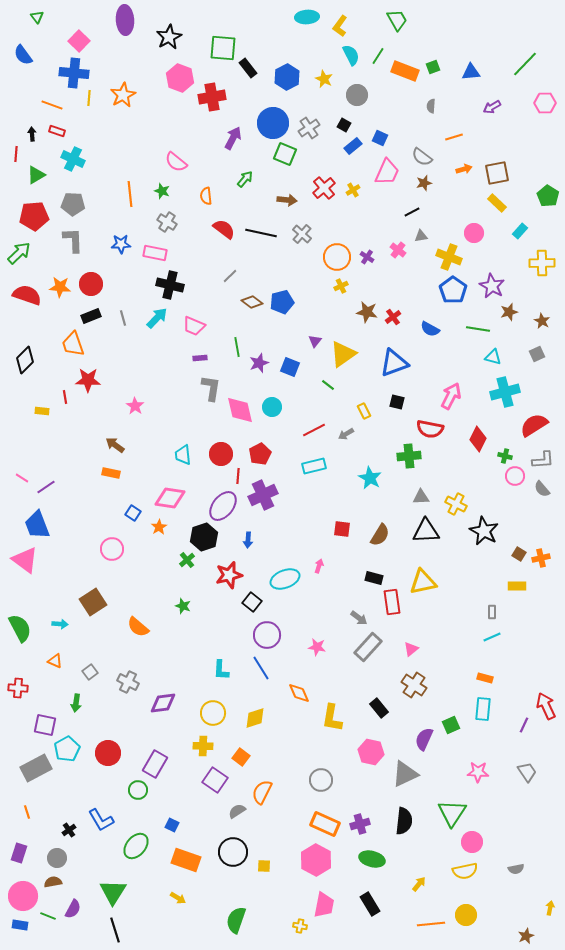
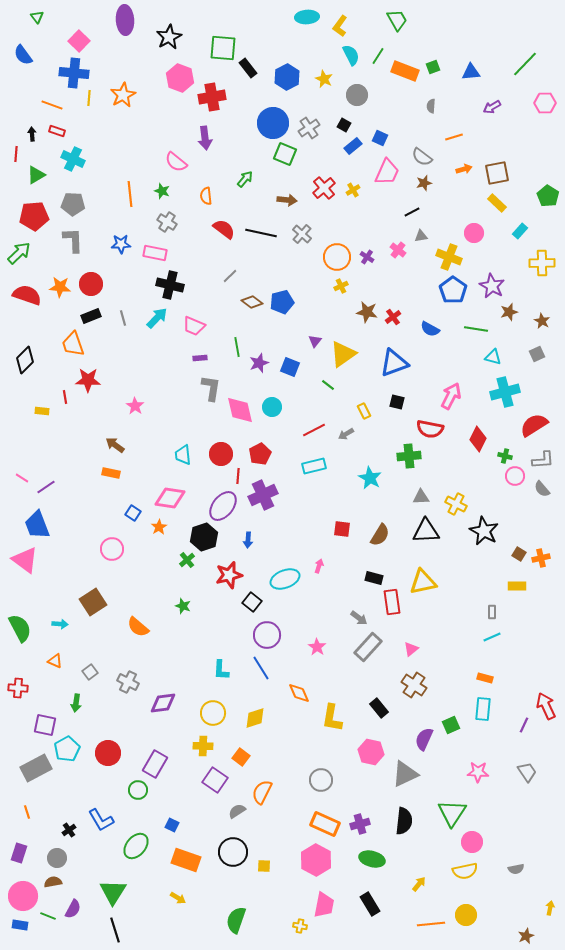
purple arrow at (233, 138): moved 28 px left; rotated 145 degrees clockwise
green line at (478, 329): moved 2 px left
pink star at (317, 647): rotated 24 degrees clockwise
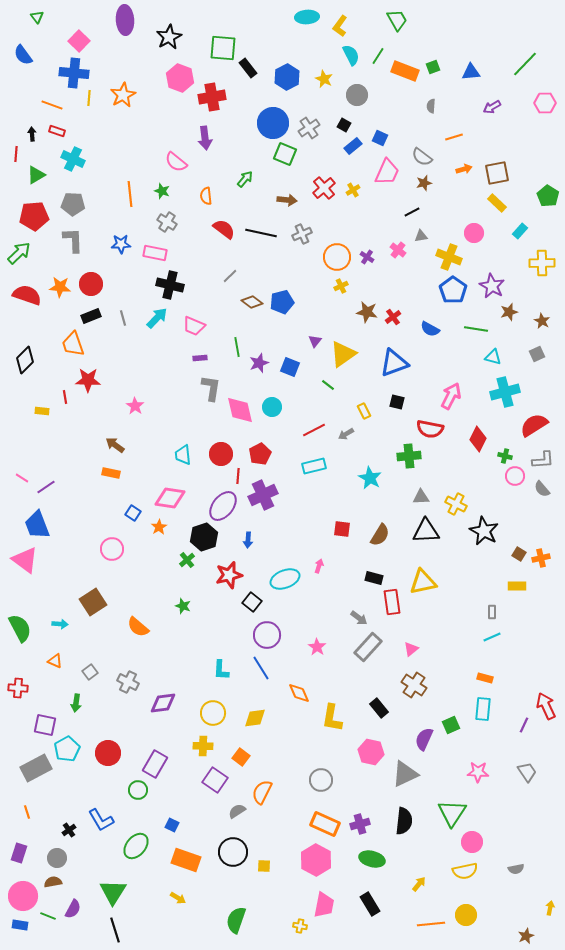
gray cross at (302, 234): rotated 24 degrees clockwise
yellow diamond at (255, 718): rotated 10 degrees clockwise
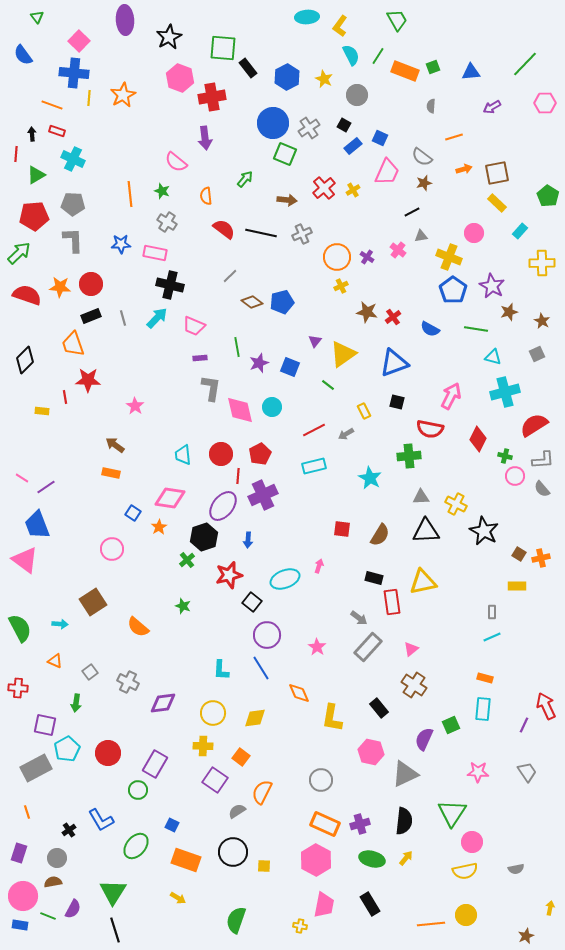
yellow arrow at (419, 884): moved 13 px left, 26 px up
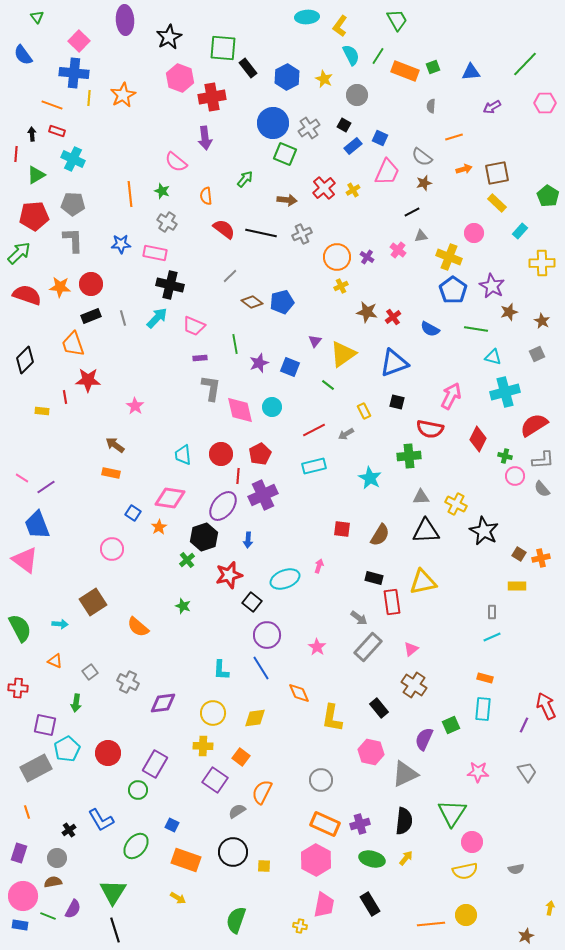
green line at (237, 347): moved 2 px left, 3 px up
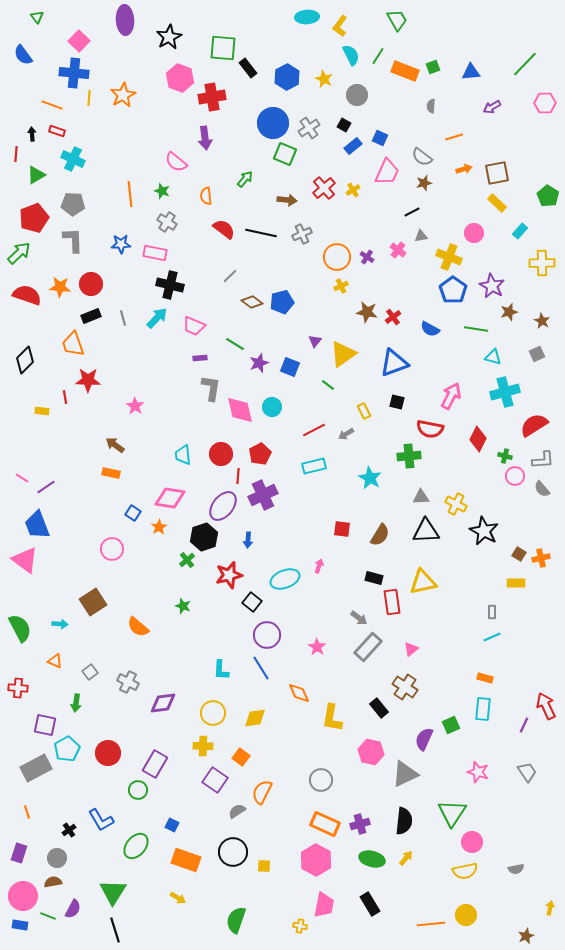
red pentagon at (34, 216): moved 2 px down; rotated 16 degrees counterclockwise
green line at (235, 344): rotated 48 degrees counterclockwise
yellow rectangle at (517, 586): moved 1 px left, 3 px up
brown cross at (414, 685): moved 9 px left, 2 px down
pink star at (478, 772): rotated 15 degrees clockwise
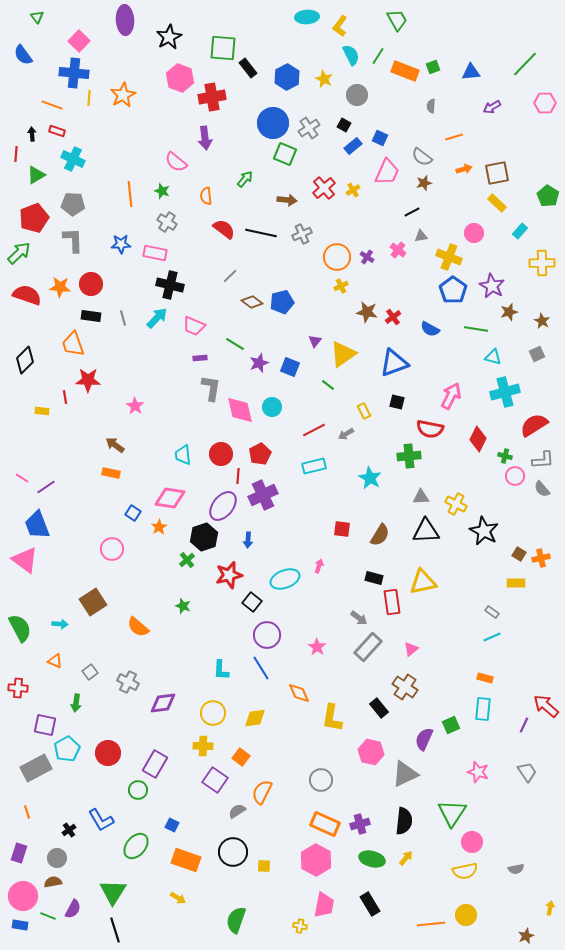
black rectangle at (91, 316): rotated 30 degrees clockwise
gray rectangle at (492, 612): rotated 56 degrees counterclockwise
red arrow at (546, 706): rotated 24 degrees counterclockwise
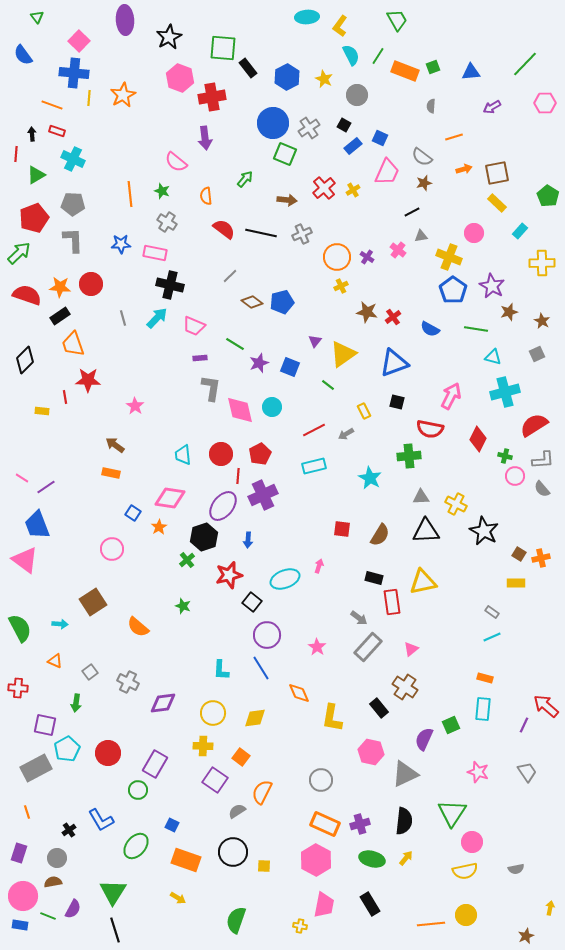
black rectangle at (91, 316): moved 31 px left; rotated 42 degrees counterclockwise
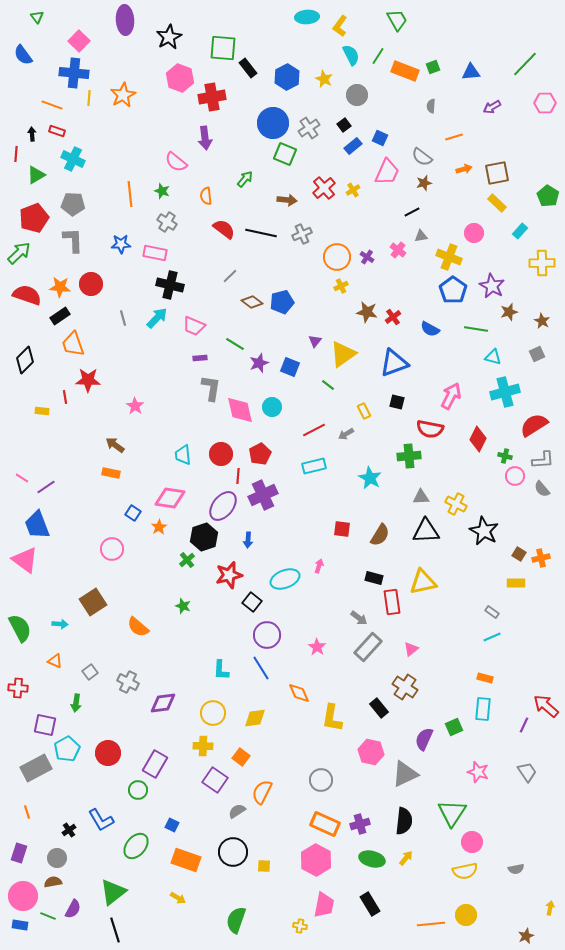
black square at (344, 125): rotated 24 degrees clockwise
green square at (451, 725): moved 3 px right, 2 px down
green triangle at (113, 892): rotated 20 degrees clockwise
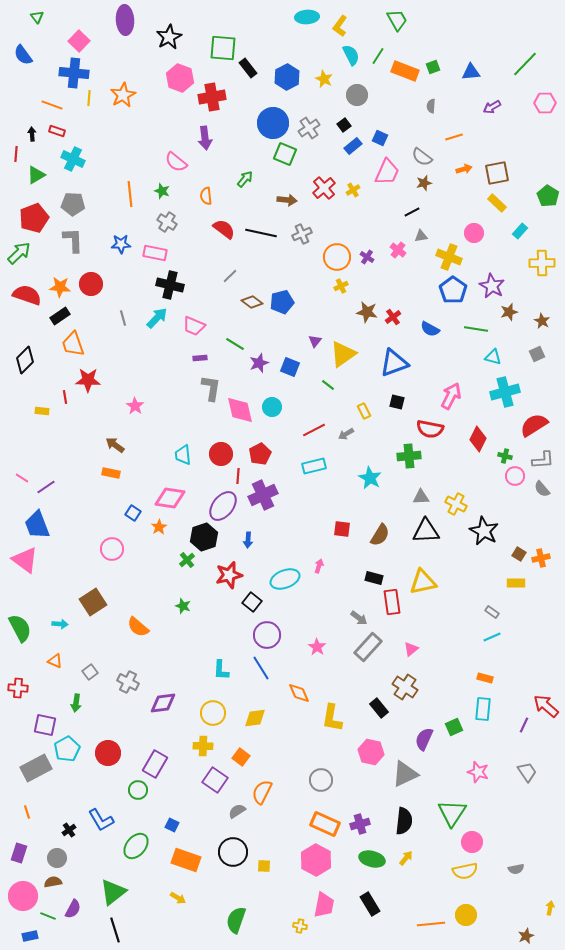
blue rectangle at (20, 925): moved 10 px right, 11 px down; rotated 21 degrees counterclockwise
